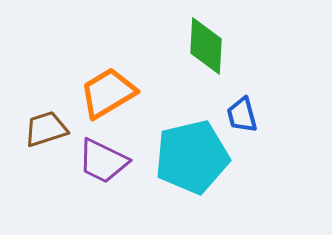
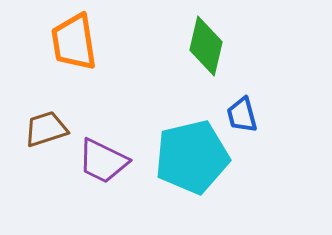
green diamond: rotated 10 degrees clockwise
orange trapezoid: moved 34 px left, 51 px up; rotated 68 degrees counterclockwise
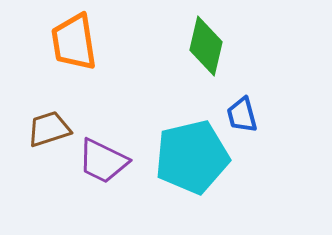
brown trapezoid: moved 3 px right
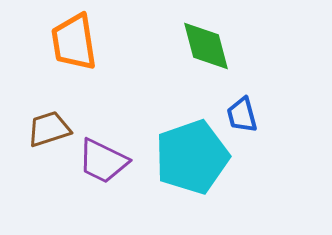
green diamond: rotated 28 degrees counterclockwise
cyan pentagon: rotated 6 degrees counterclockwise
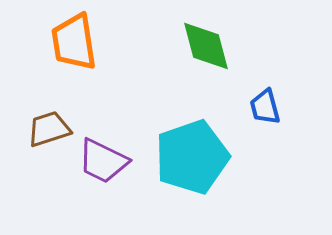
blue trapezoid: moved 23 px right, 8 px up
